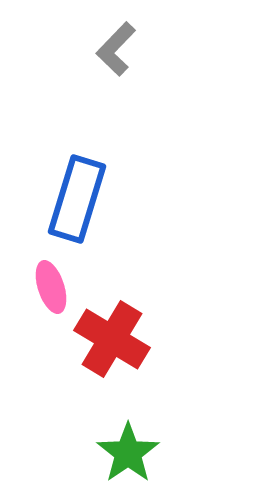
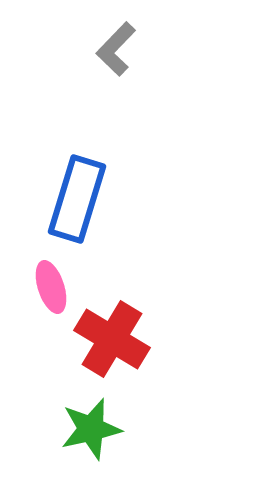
green star: moved 37 px left, 24 px up; rotated 22 degrees clockwise
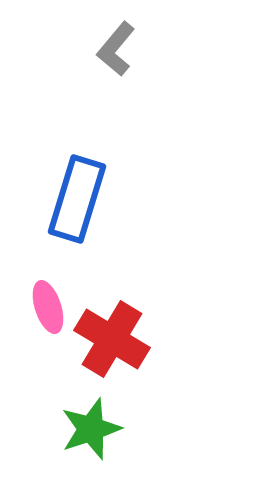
gray L-shape: rotated 4 degrees counterclockwise
pink ellipse: moved 3 px left, 20 px down
green star: rotated 6 degrees counterclockwise
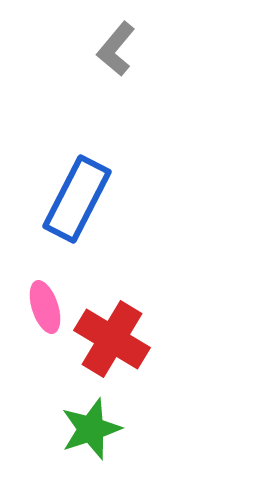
blue rectangle: rotated 10 degrees clockwise
pink ellipse: moved 3 px left
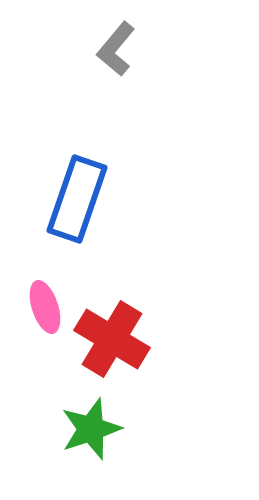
blue rectangle: rotated 8 degrees counterclockwise
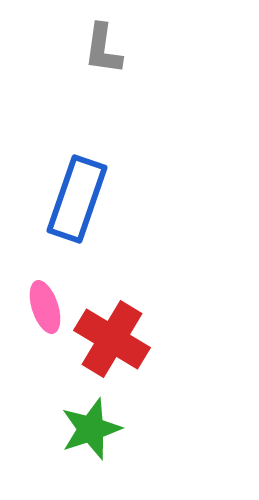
gray L-shape: moved 13 px left; rotated 32 degrees counterclockwise
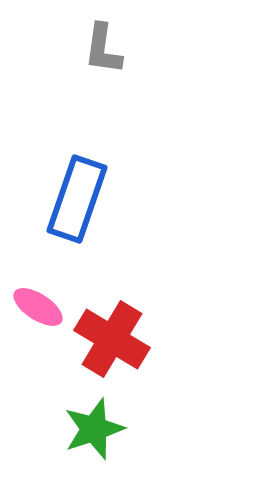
pink ellipse: moved 7 px left; rotated 39 degrees counterclockwise
green star: moved 3 px right
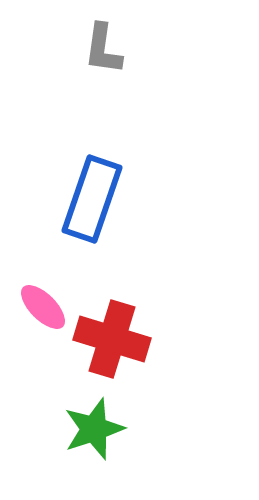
blue rectangle: moved 15 px right
pink ellipse: moved 5 px right; rotated 12 degrees clockwise
red cross: rotated 14 degrees counterclockwise
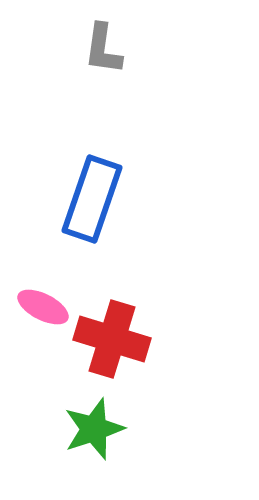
pink ellipse: rotated 18 degrees counterclockwise
